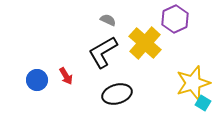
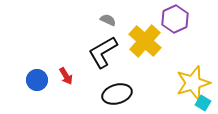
yellow cross: moved 2 px up
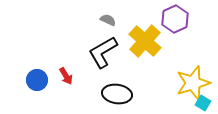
black ellipse: rotated 24 degrees clockwise
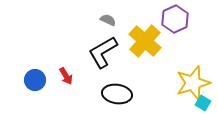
blue circle: moved 2 px left
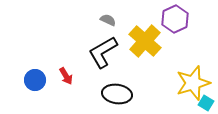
cyan square: moved 3 px right
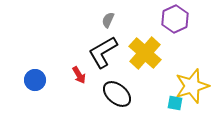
gray semicircle: rotated 91 degrees counterclockwise
yellow cross: moved 12 px down
red arrow: moved 13 px right, 1 px up
yellow star: moved 1 px left, 3 px down
black ellipse: rotated 32 degrees clockwise
cyan square: moved 31 px left; rotated 21 degrees counterclockwise
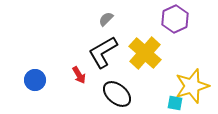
gray semicircle: moved 2 px left, 1 px up; rotated 21 degrees clockwise
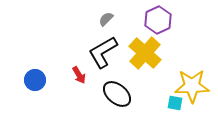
purple hexagon: moved 17 px left, 1 px down
yellow star: rotated 16 degrees clockwise
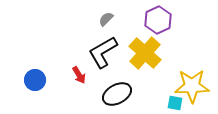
black ellipse: rotated 68 degrees counterclockwise
